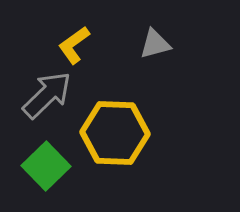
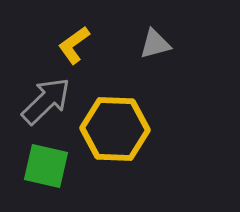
gray arrow: moved 1 px left, 6 px down
yellow hexagon: moved 4 px up
green square: rotated 33 degrees counterclockwise
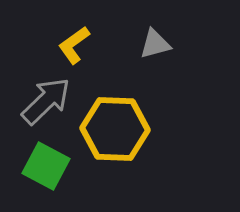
green square: rotated 15 degrees clockwise
